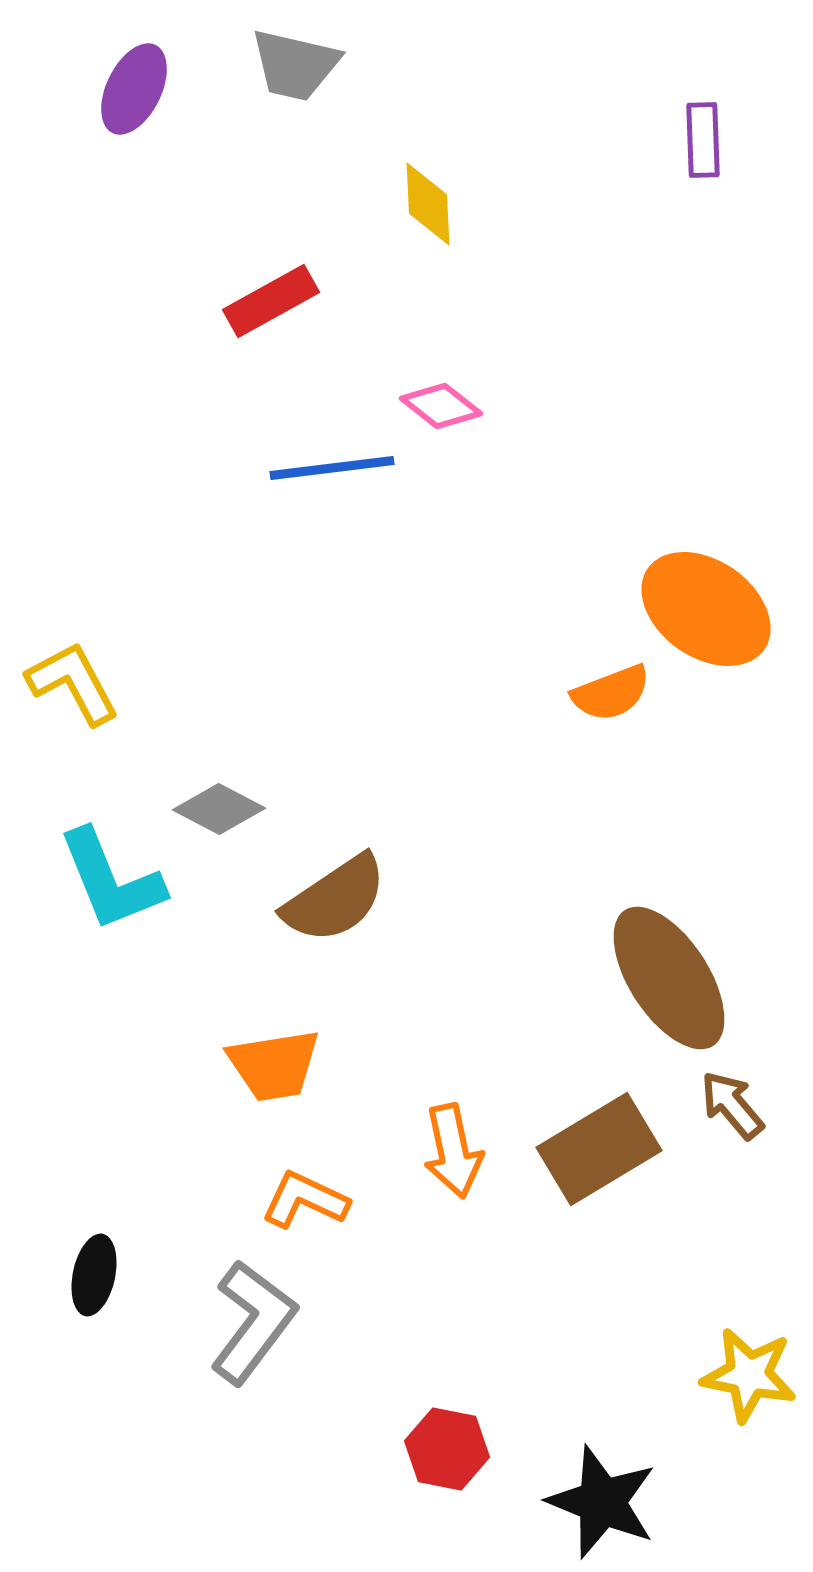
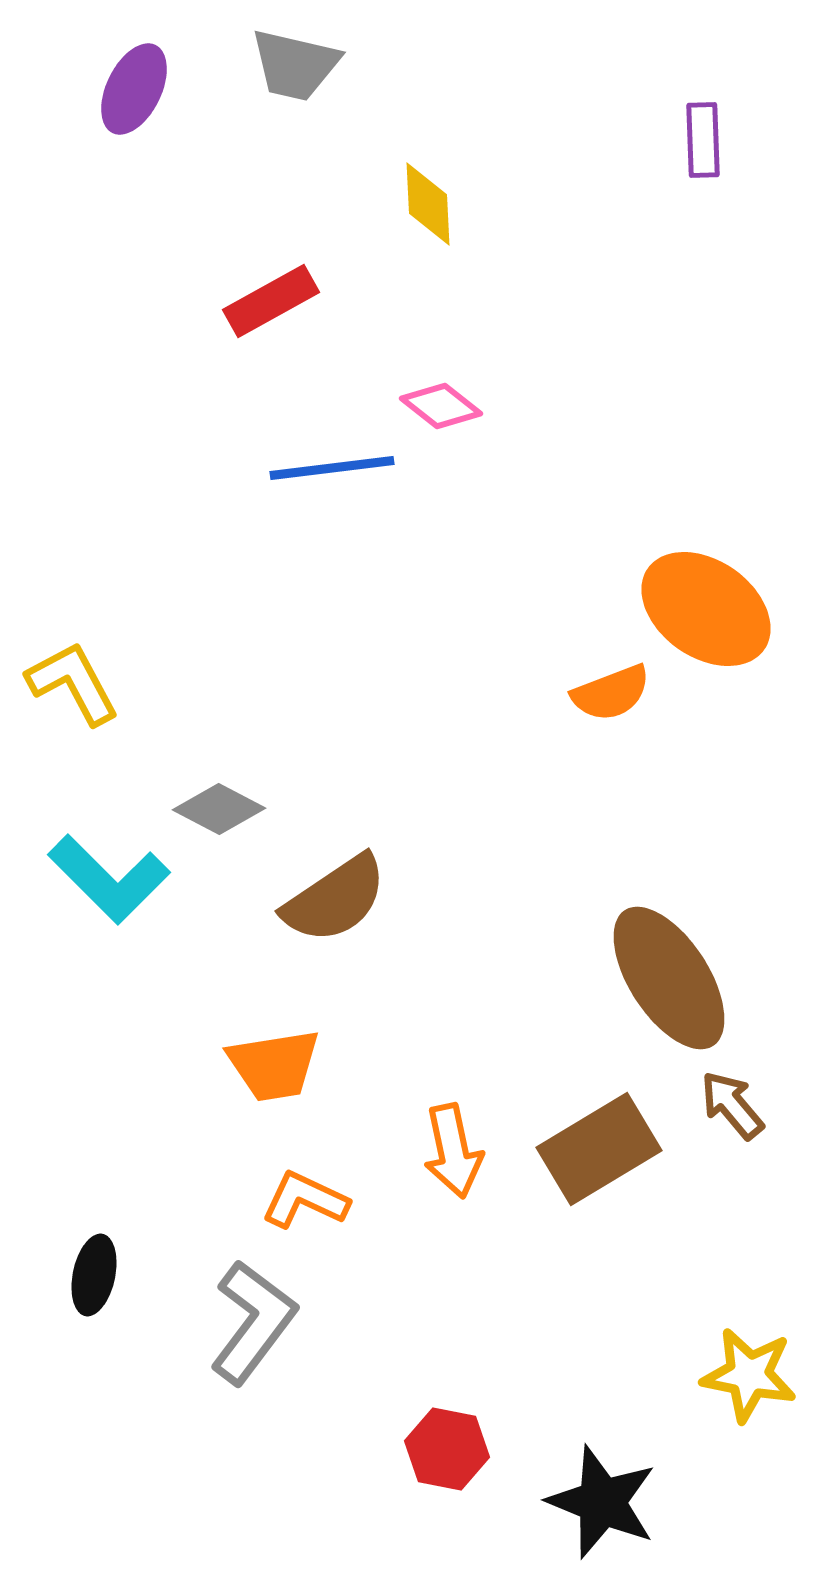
cyan L-shape: moved 2 px left, 1 px up; rotated 23 degrees counterclockwise
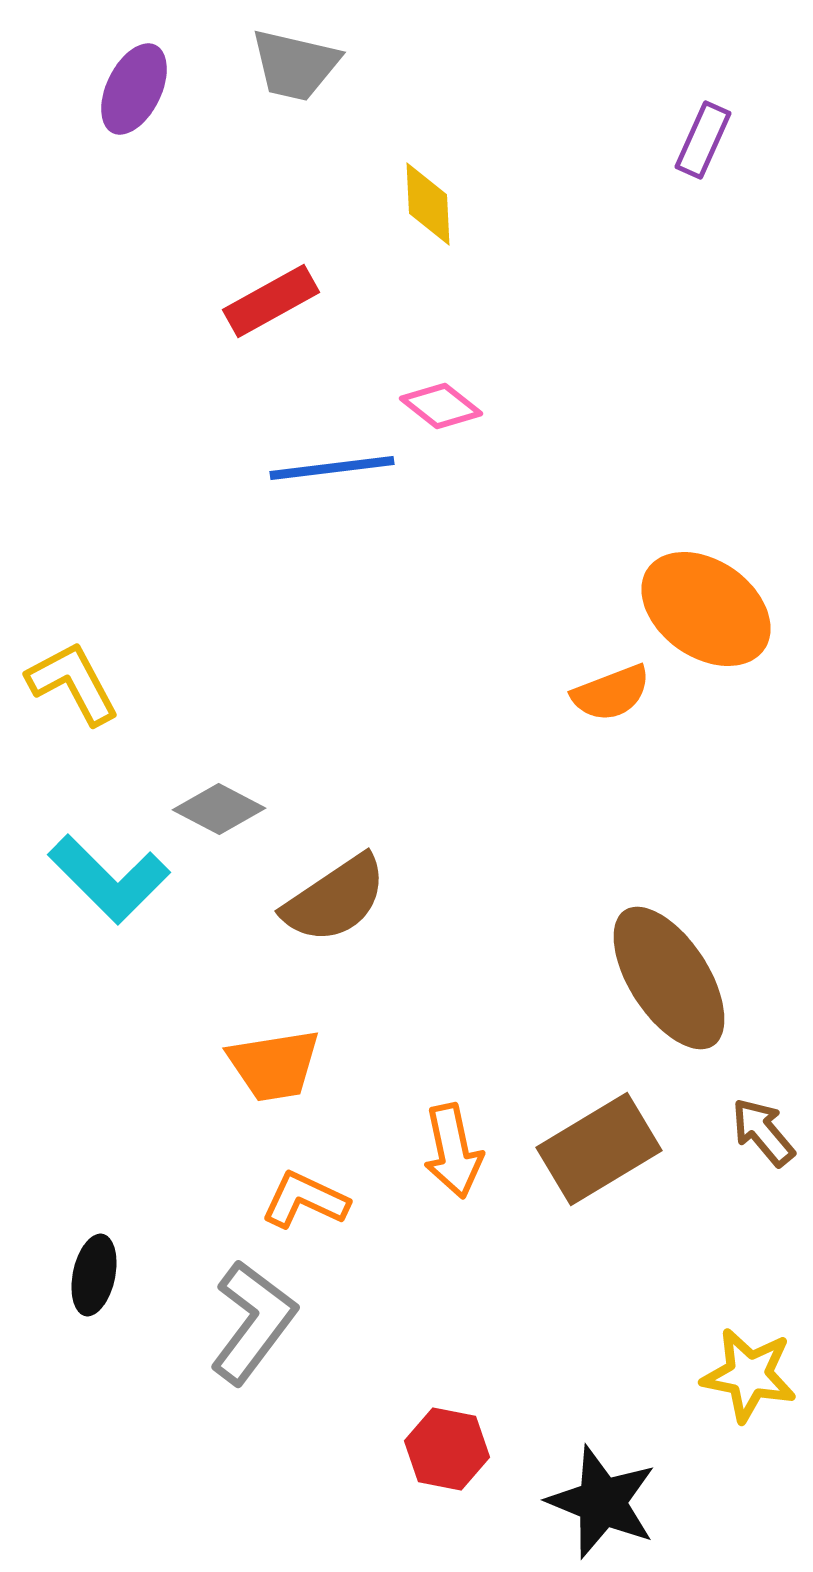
purple rectangle: rotated 26 degrees clockwise
brown arrow: moved 31 px right, 27 px down
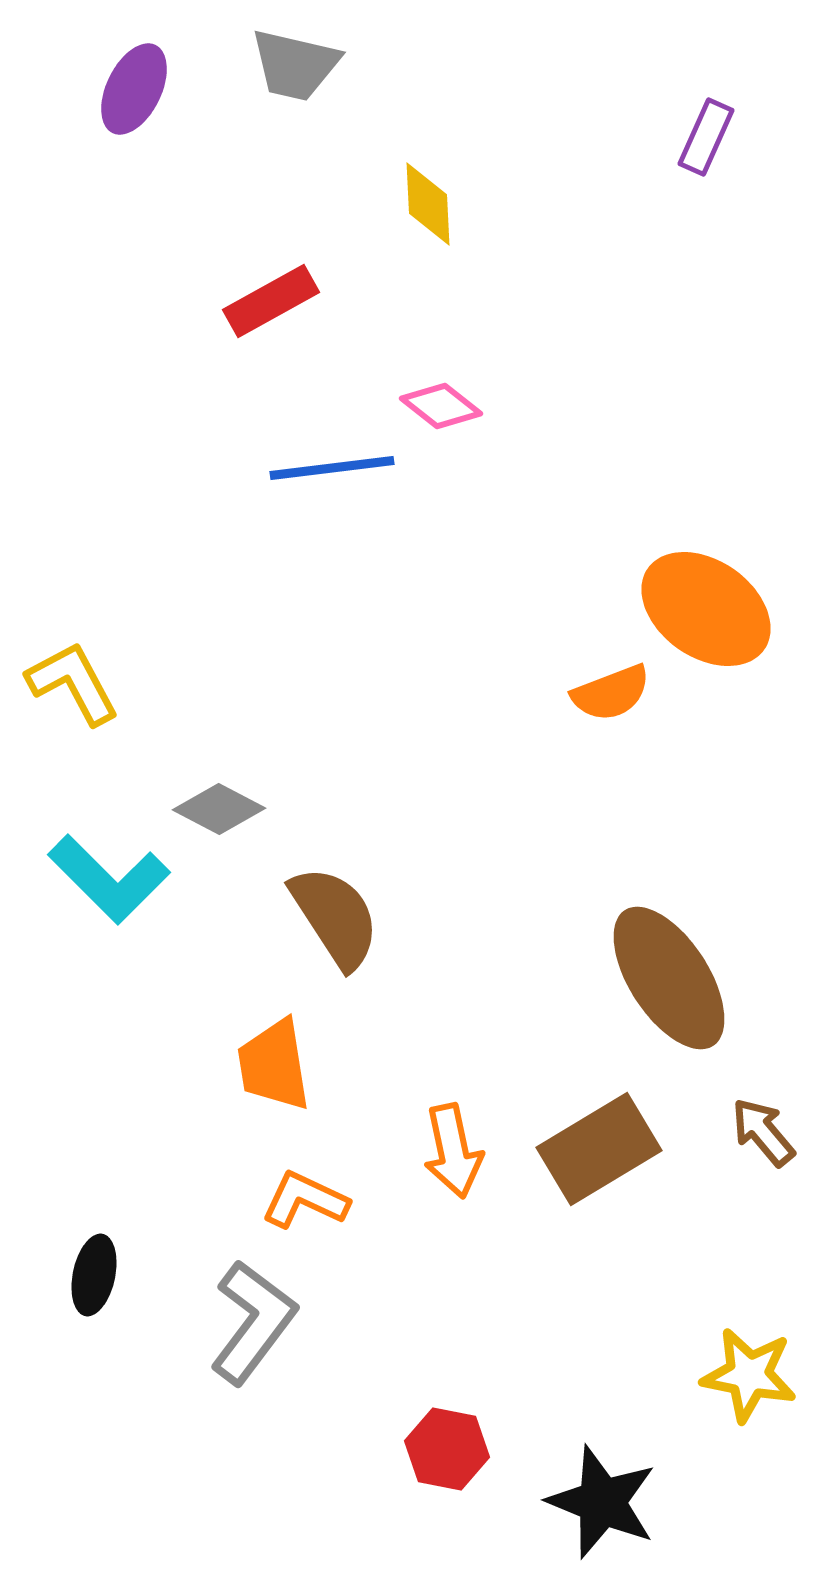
purple rectangle: moved 3 px right, 3 px up
brown semicircle: moved 18 px down; rotated 89 degrees counterclockwise
orange trapezoid: rotated 90 degrees clockwise
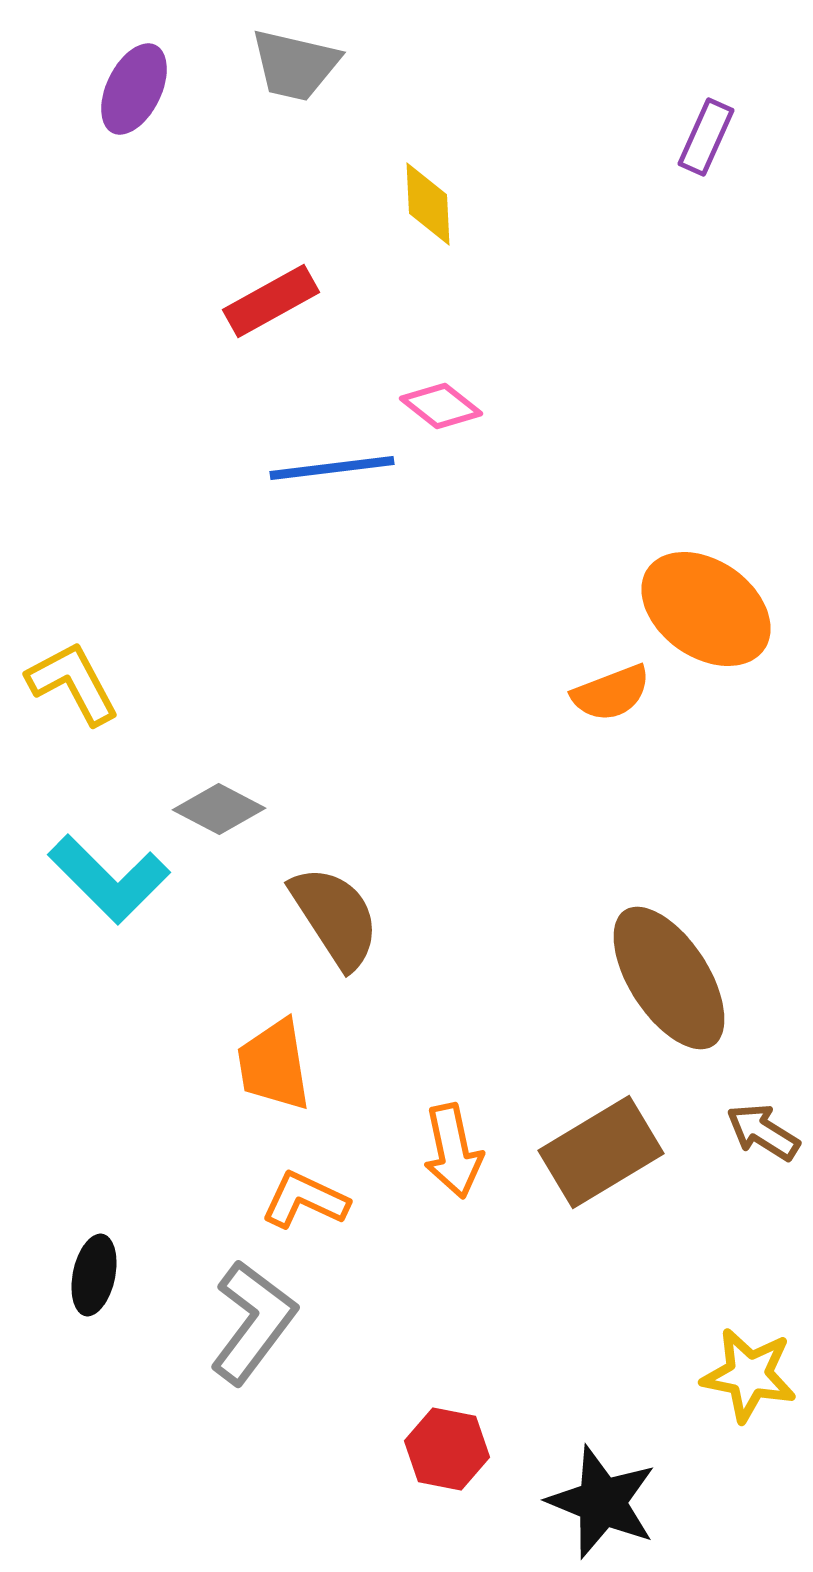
brown arrow: rotated 18 degrees counterclockwise
brown rectangle: moved 2 px right, 3 px down
